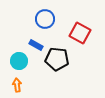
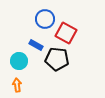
red square: moved 14 px left
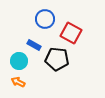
red square: moved 5 px right
blue rectangle: moved 2 px left
orange arrow: moved 1 px right, 3 px up; rotated 56 degrees counterclockwise
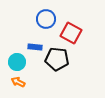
blue circle: moved 1 px right
blue rectangle: moved 1 px right, 2 px down; rotated 24 degrees counterclockwise
cyan circle: moved 2 px left, 1 px down
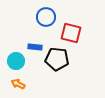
blue circle: moved 2 px up
red square: rotated 15 degrees counterclockwise
cyan circle: moved 1 px left, 1 px up
orange arrow: moved 2 px down
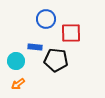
blue circle: moved 2 px down
red square: rotated 15 degrees counterclockwise
black pentagon: moved 1 px left, 1 px down
orange arrow: rotated 64 degrees counterclockwise
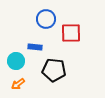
black pentagon: moved 2 px left, 10 px down
